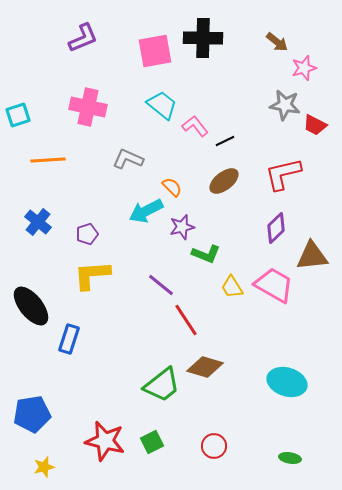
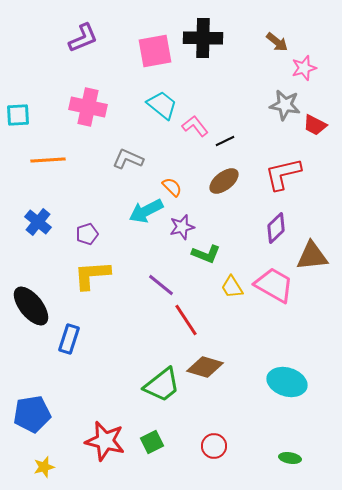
cyan square: rotated 15 degrees clockwise
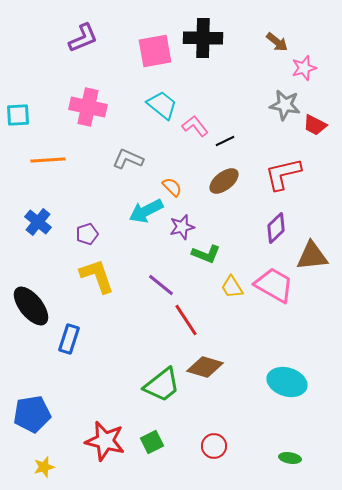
yellow L-shape: moved 5 px right, 1 px down; rotated 75 degrees clockwise
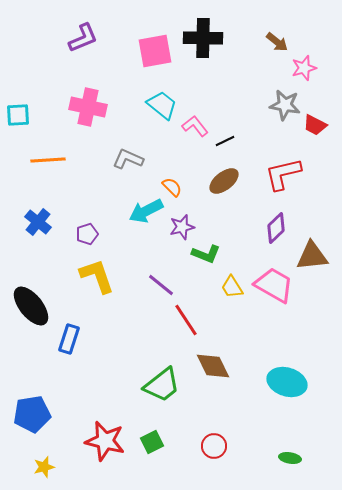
brown diamond: moved 8 px right, 1 px up; rotated 48 degrees clockwise
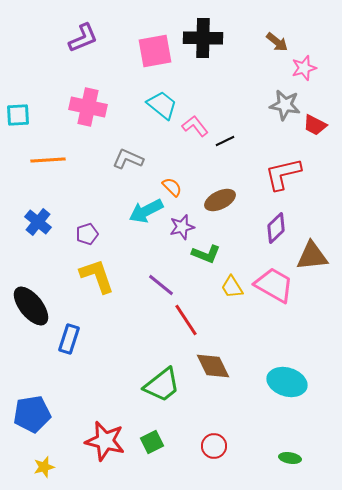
brown ellipse: moved 4 px left, 19 px down; rotated 12 degrees clockwise
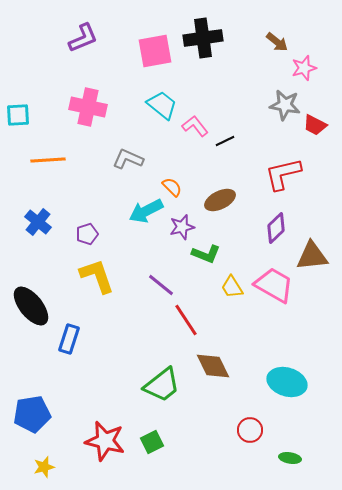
black cross: rotated 9 degrees counterclockwise
red circle: moved 36 px right, 16 px up
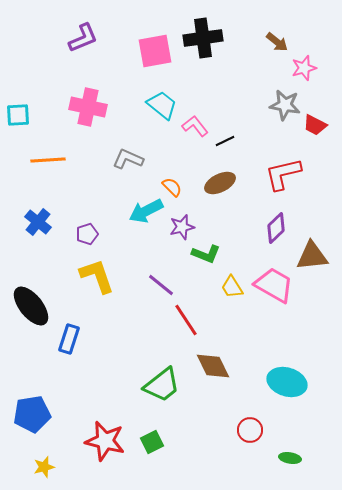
brown ellipse: moved 17 px up
